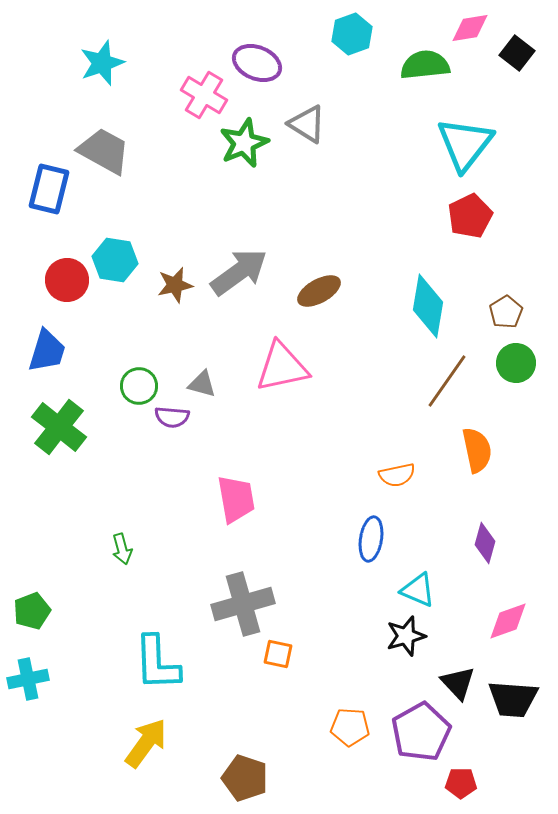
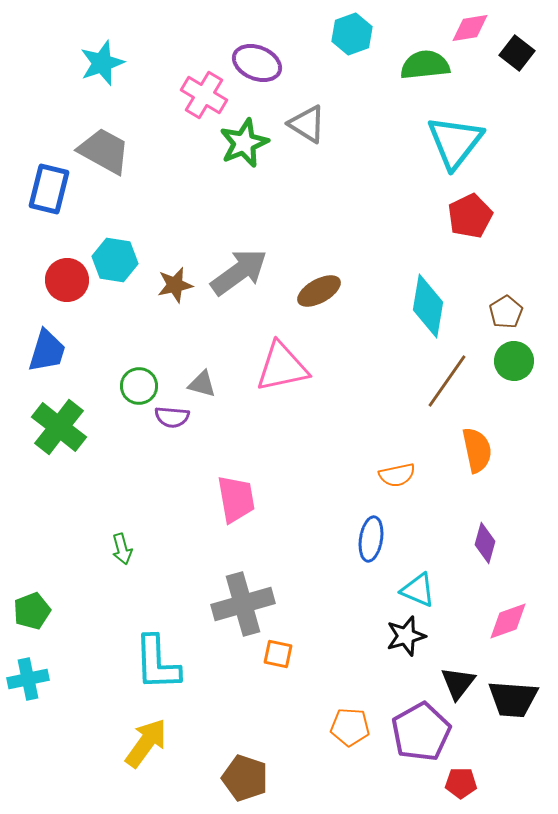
cyan triangle at (465, 144): moved 10 px left, 2 px up
green circle at (516, 363): moved 2 px left, 2 px up
black triangle at (458, 683): rotated 21 degrees clockwise
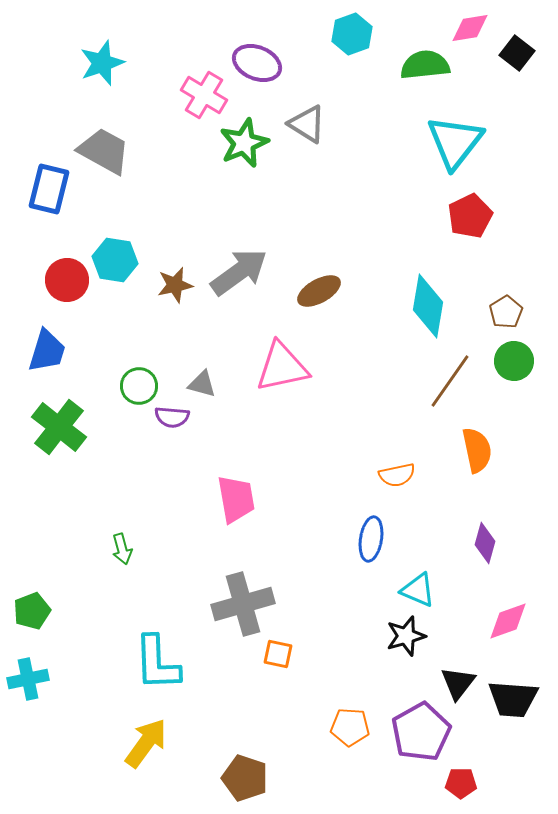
brown line at (447, 381): moved 3 px right
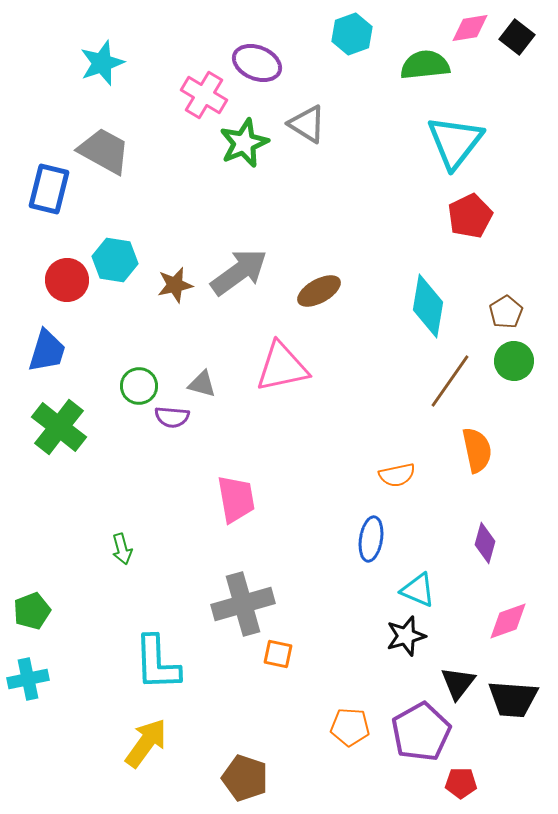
black square at (517, 53): moved 16 px up
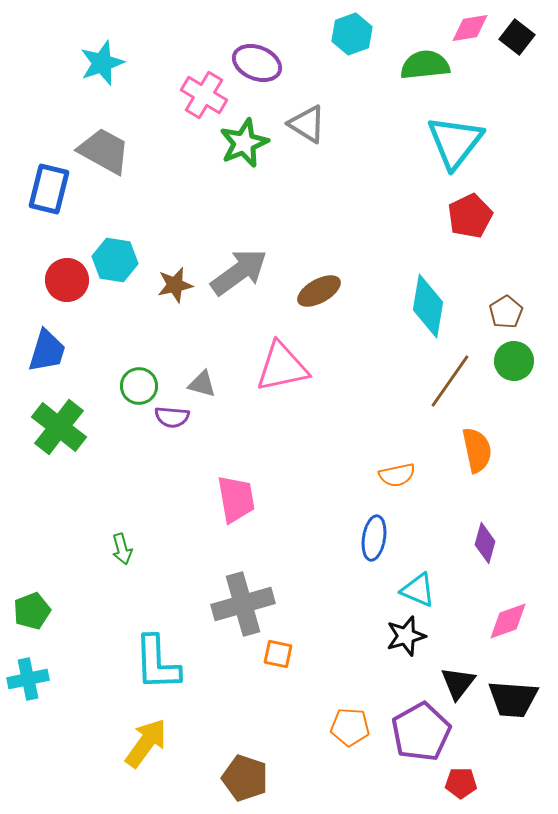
blue ellipse at (371, 539): moved 3 px right, 1 px up
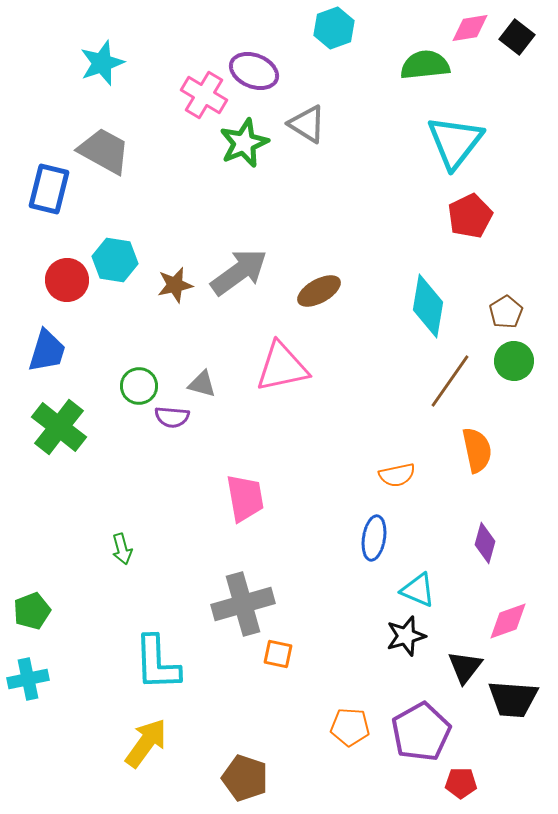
cyan hexagon at (352, 34): moved 18 px left, 6 px up
purple ellipse at (257, 63): moved 3 px left, 8 px down
pink trapezoid at (236, 499): moved 9 px right, 1 px up
black triangle at (458, 683): moved 7 px right, 16 px up
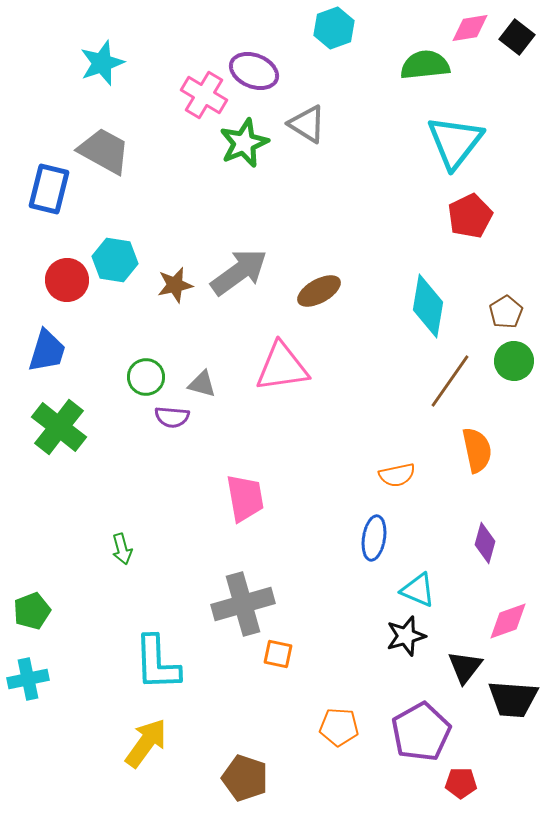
pink triangle at (282, 367): rotated 4 degrees clockwise
green circle at (139, 386): moved 7 px right, 9 px up
orange pentagon at (350, 727): moved 11 px left
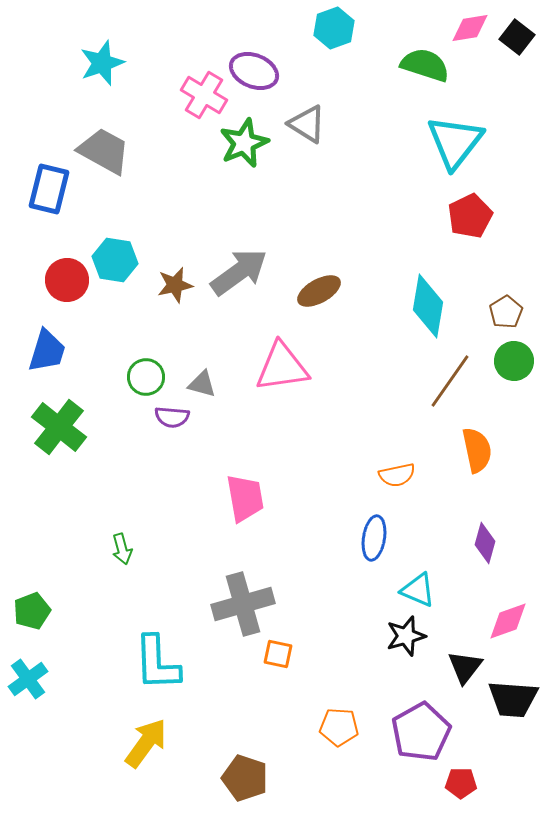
green semicircle at (425, 65): rotated 24 degrees clockwise
cyan cross at (28, 679): rotated 24 degrees counterclockwise
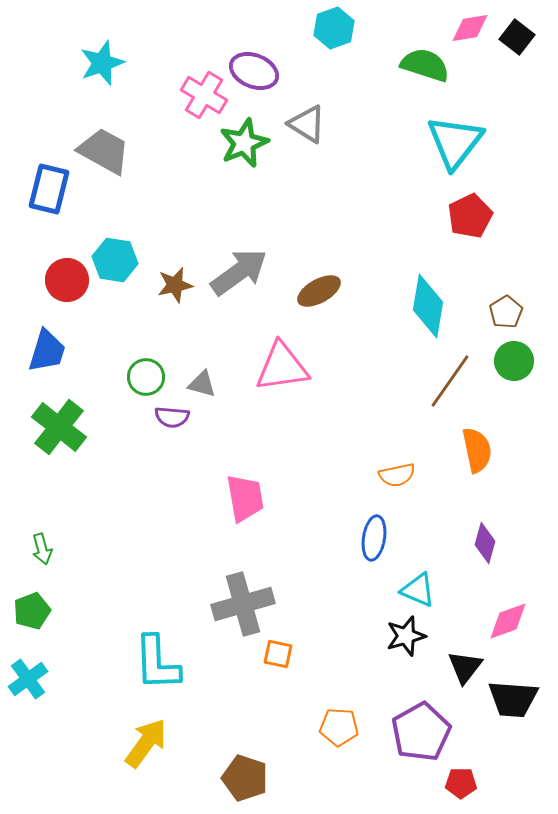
green arrow at (122, 549): moved 80 px left
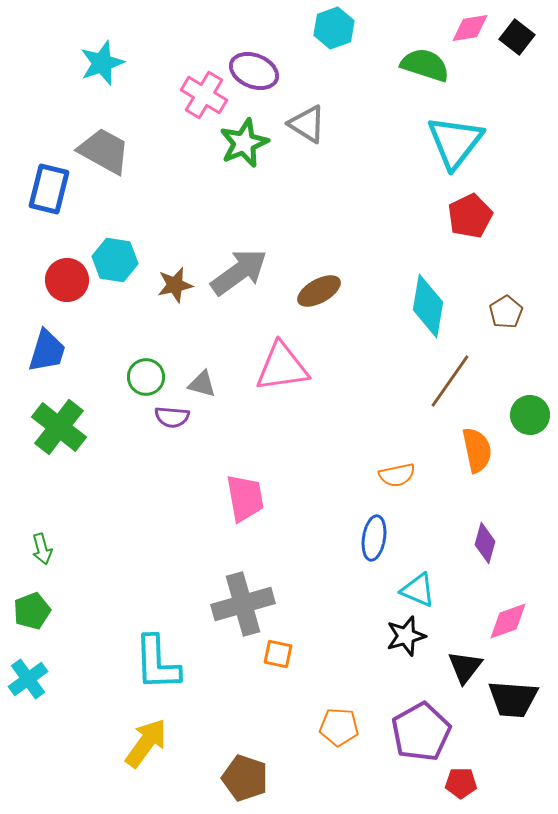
green circle at (514, 361): moved 16 px right, 54 px down
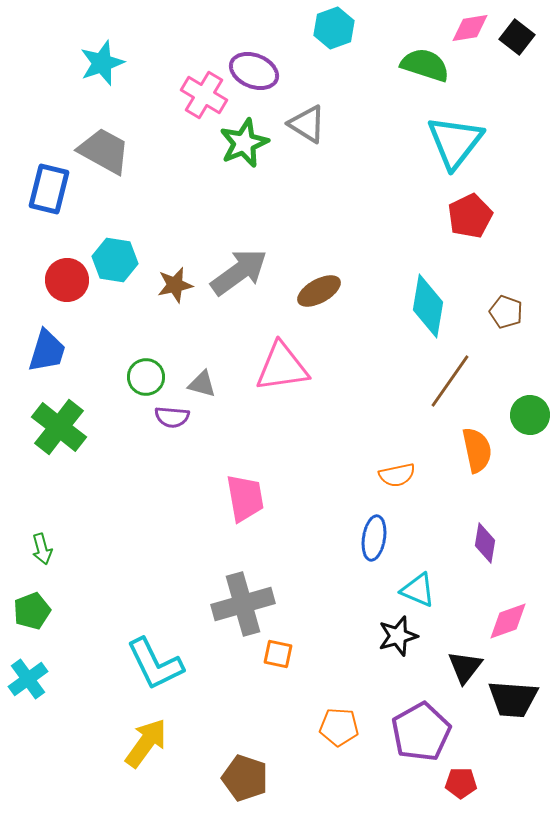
brown pentagon at (506, 312): rotated 20 degrees counterclockwise
purple diamond at (485, 543): rotated 6 degrees counterclockwise
black star at (406, 636): moved 8 px left
cyan L-shape at (157, 663): moved 2 px left, 1 px down; rotated 24 degrees counterclockwise
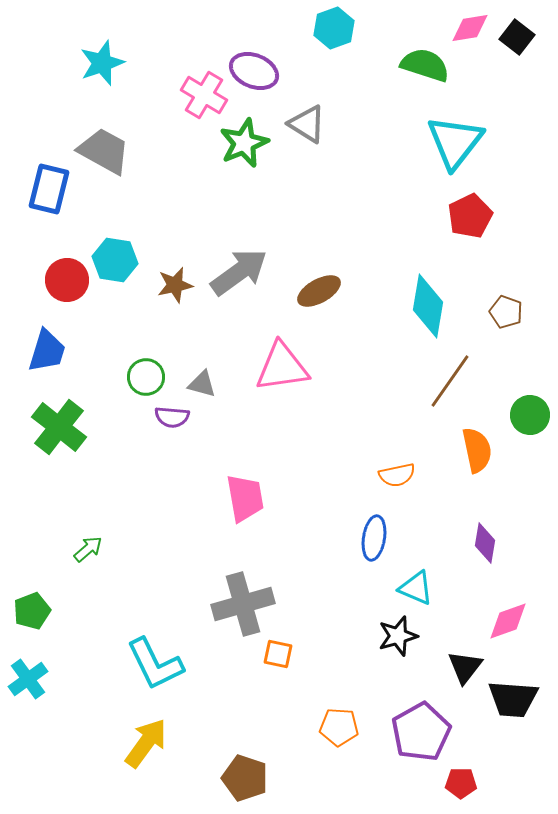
green arrow at (42, 549): moved 46 px right; rotated 116 degrees counterclockwise
cyan triangle at (418, 590): moved 2 px left, 2 px up
